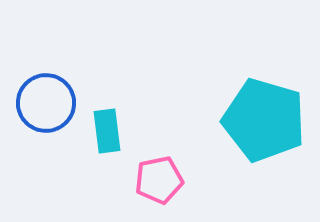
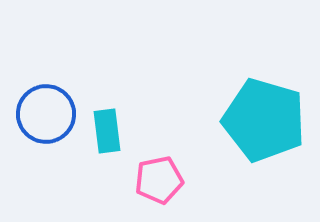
blue circle: moved 11 px down
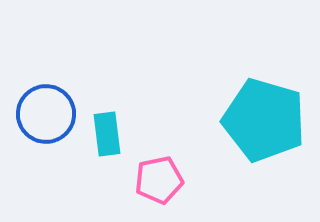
cyan rectangle: moved 3 px down
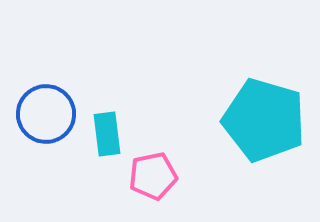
pink pentagon: moved 6 px left, 4 px up
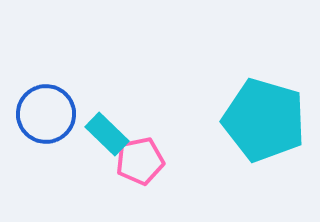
cyan rectangle: rotated 39 degrees counterclockwise
pink pentagon: moved 13 px left, 15 px up
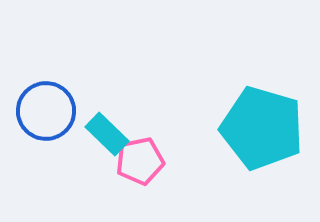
blue circle: moved 3 px up
cyan pentagon: moved 2 px left, 8 px down
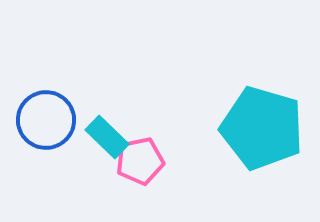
blue circle: moved 9 px down
cyan rectangle: moved 3 px down
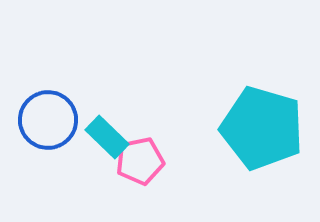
blue circle: moved 2 px right
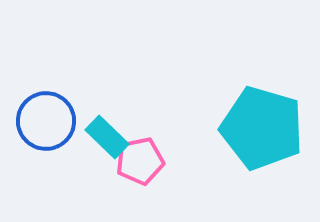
blue circle: moved 2 px left, 1 px down
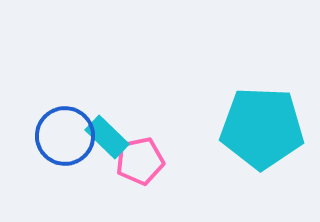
blue circle: moved 19 px right, 15 px down
cyan pentagon: rotated 14 degrees counterclockwise
